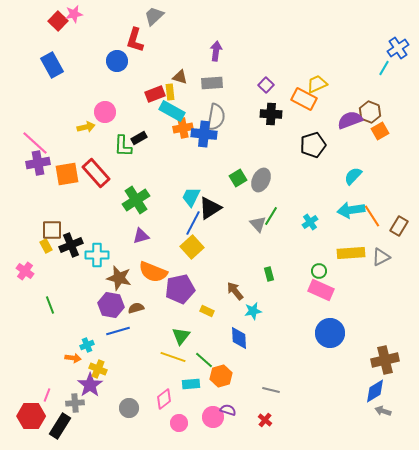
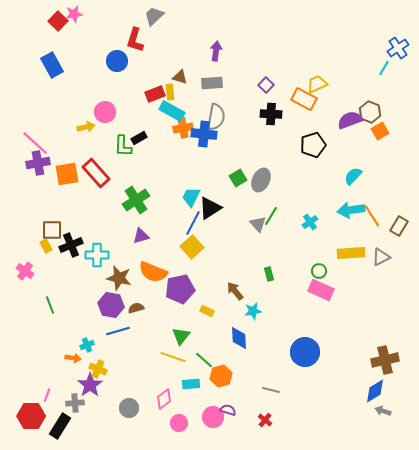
blue circle at (330, 333): moved 25 px left, 19 px down
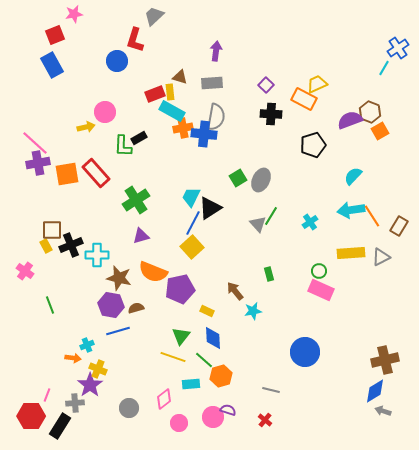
red square at (58, 21): moved 3 px left, 14 px down; rotated 24 degrees clockwise
blue diamond at (239, 338): moved 26 px left
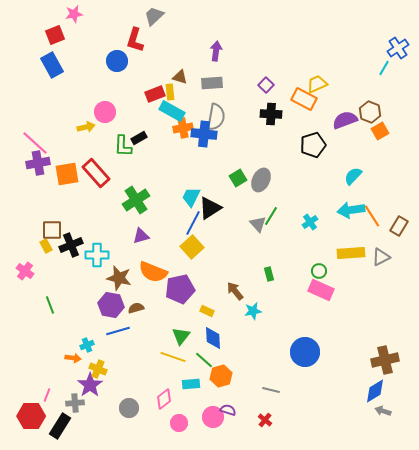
purple semicircle at (350, 120): moved 5 px left
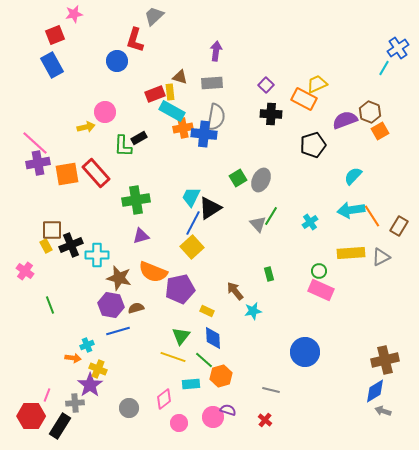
green cross at (136, 200): rotated 24 degrees clockwise
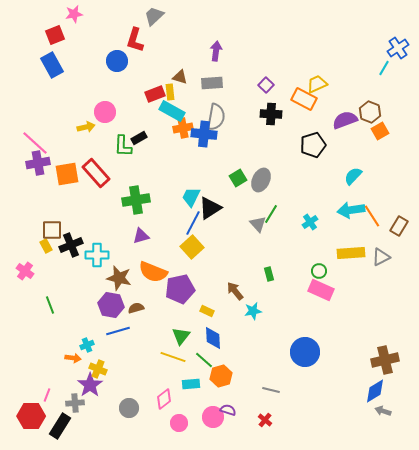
green line at (271, 216): moved 2 px up
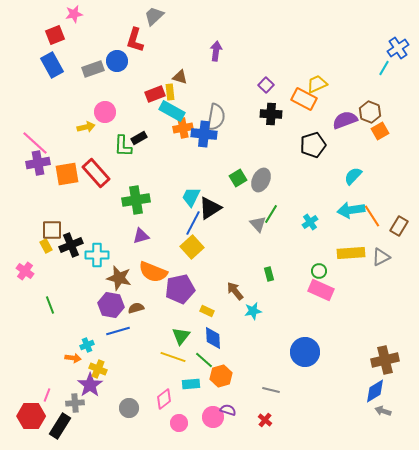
gray rectangle at (212, 83): moved 119 px left, 14 px up; rotated 15 degrees counterclockwise
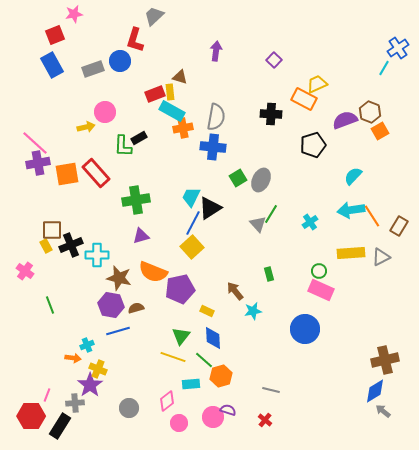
blue circle at (117, 61): moved 3 px right
purple square at (266, 85): moved 8 px right, 25 px up
blue cross at (204, 134): moved 9 px right, 13 px down
blue circle at (305, 352): moved 23 px up
pink diamond at (164, 399): moved 3 px right, 2 px down
gray arrow at (383, 411): rotated 21 degrees clockwise
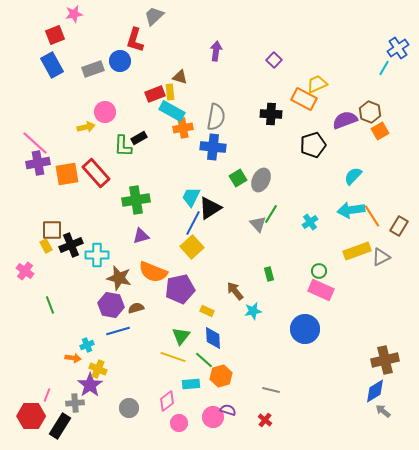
yellow rectangle at (351, 253): moved 6 px right, 2 px up; rotated 16 degrees counterclockwise
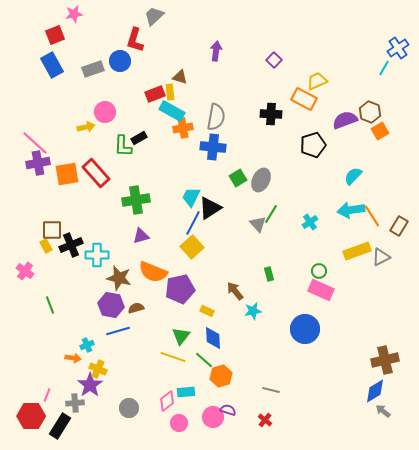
yellow trapezoid at (317, 84): moved 3 px up
cyan rectangle at (191, 384): moved 5 px left, 8 px down
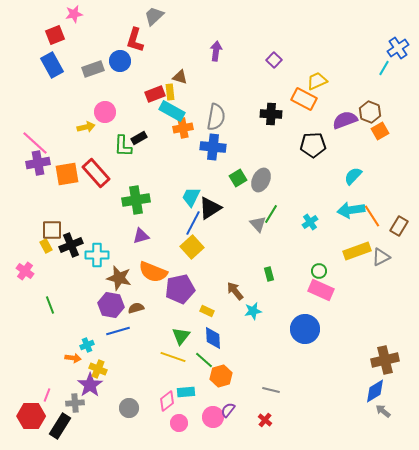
black pentagon at (313, 145): rotated 15 degrees clockwise
purple semicircle at (228, 410): rotated 70 degrees counterclockwise
